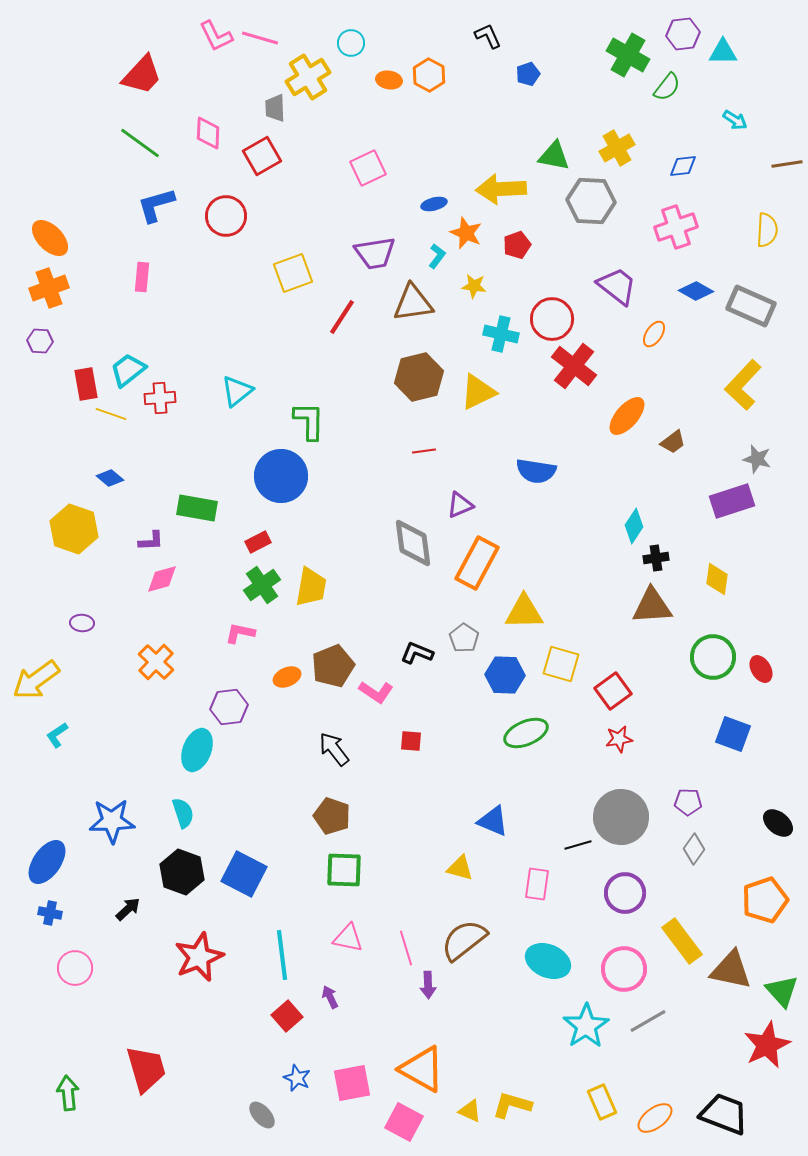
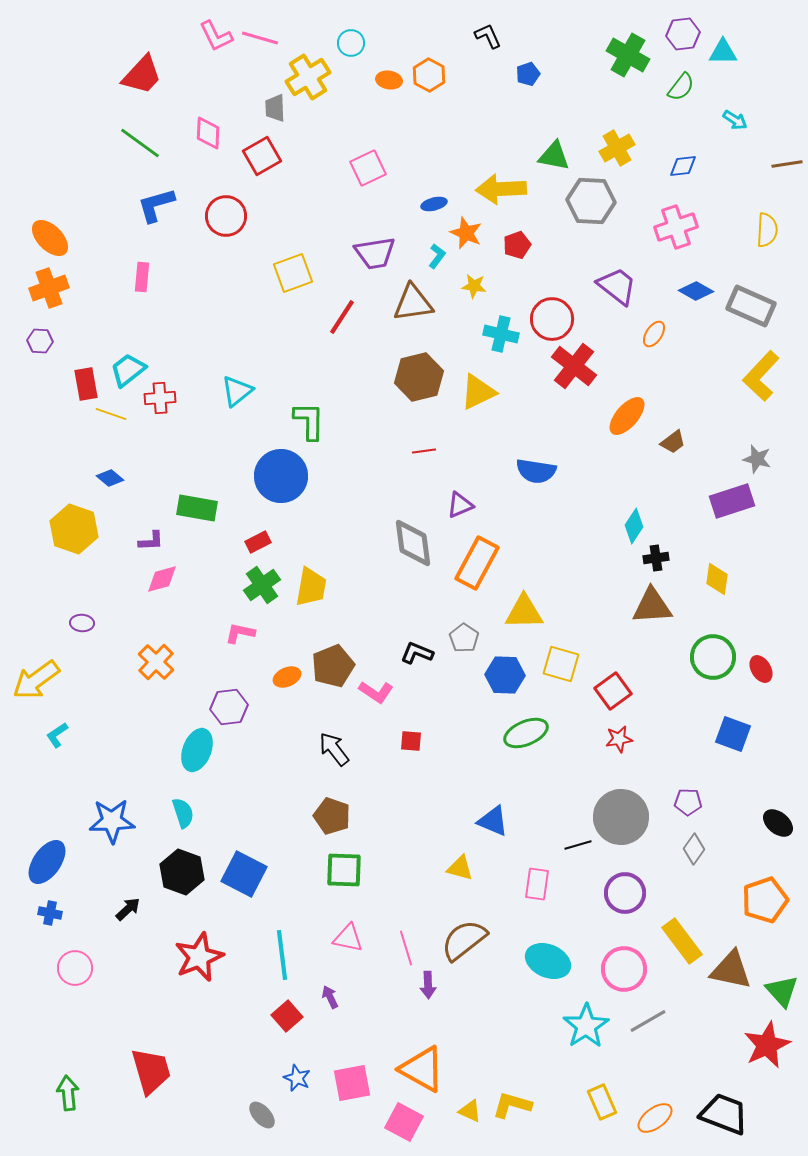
green semicircle at (667, 87): moved 14 px right
yellow L-shape at (743, 385): moved 18 px right, 9 px up
red trapezoid at (146, 1069): moved 5 px right, 2 px down
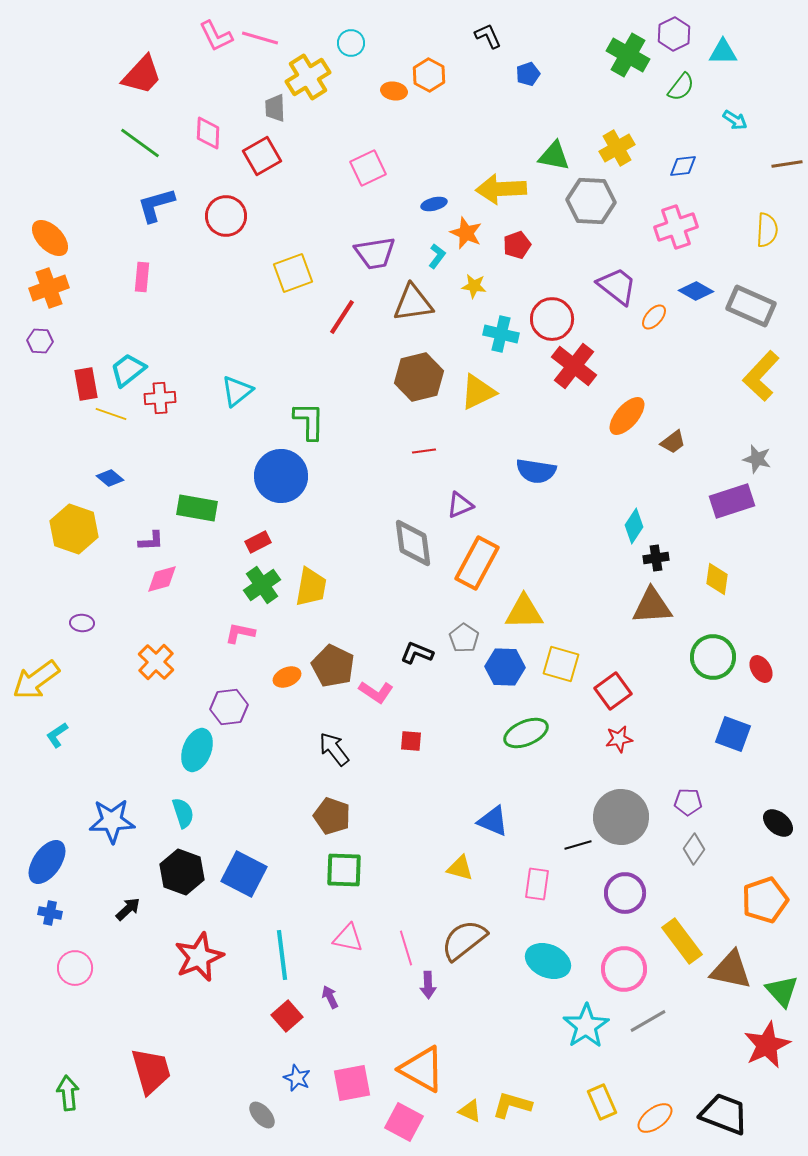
purple hexagon at (683, 34): moved 9 px left; rotated 20 degrees counterclockwise
orange ellipse at (389, 80): moved 5 px right, 11 px down
orange ellipse at (654, 334): moved 17 px up; rotated 8 degrees clockwise
brown pentagon at (333, 666): rotated 24 degrees counterclockwise
blue hexagon at (505, 675): moved 8 px up
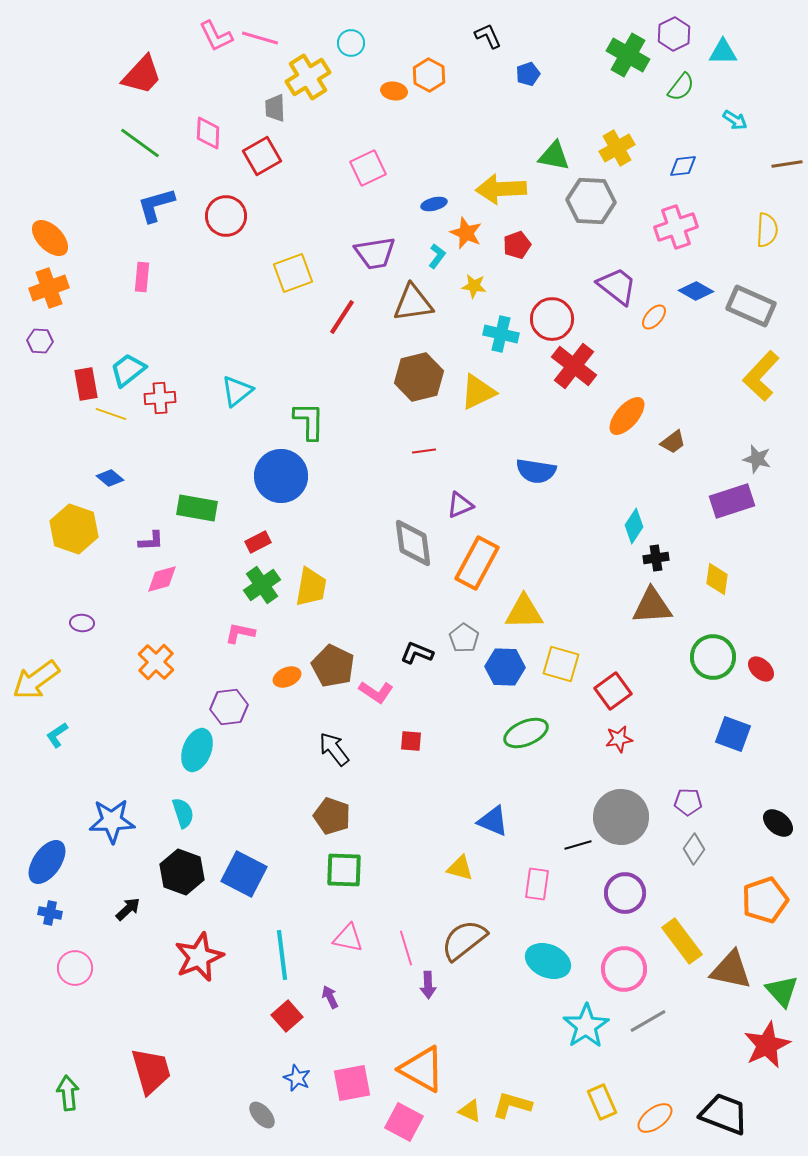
red ellipse at (761, 669): rotated 16 degrees counterclockwise
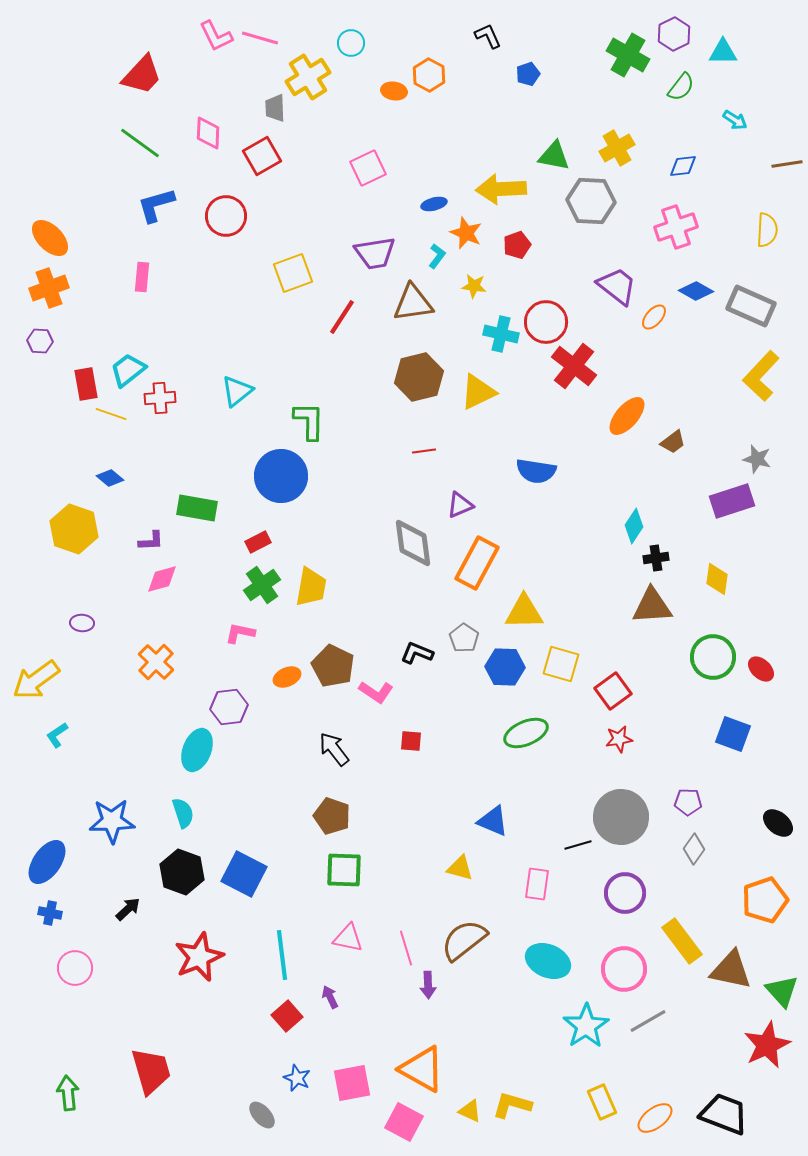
red circle at (552, 319): moved 6 px left, 3 px down
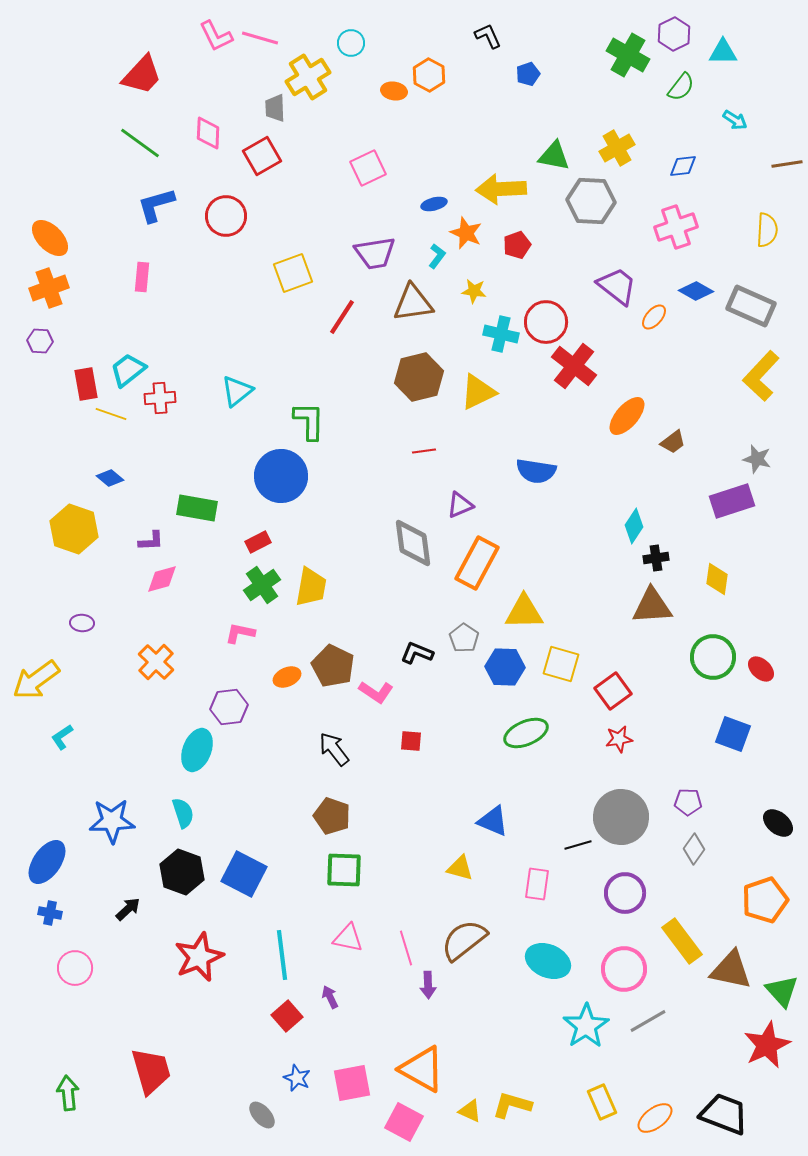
yellow star at (474, 286): moved 5 px down
cyan L-shape at (57, 735): moved 5 px right, 2 px down
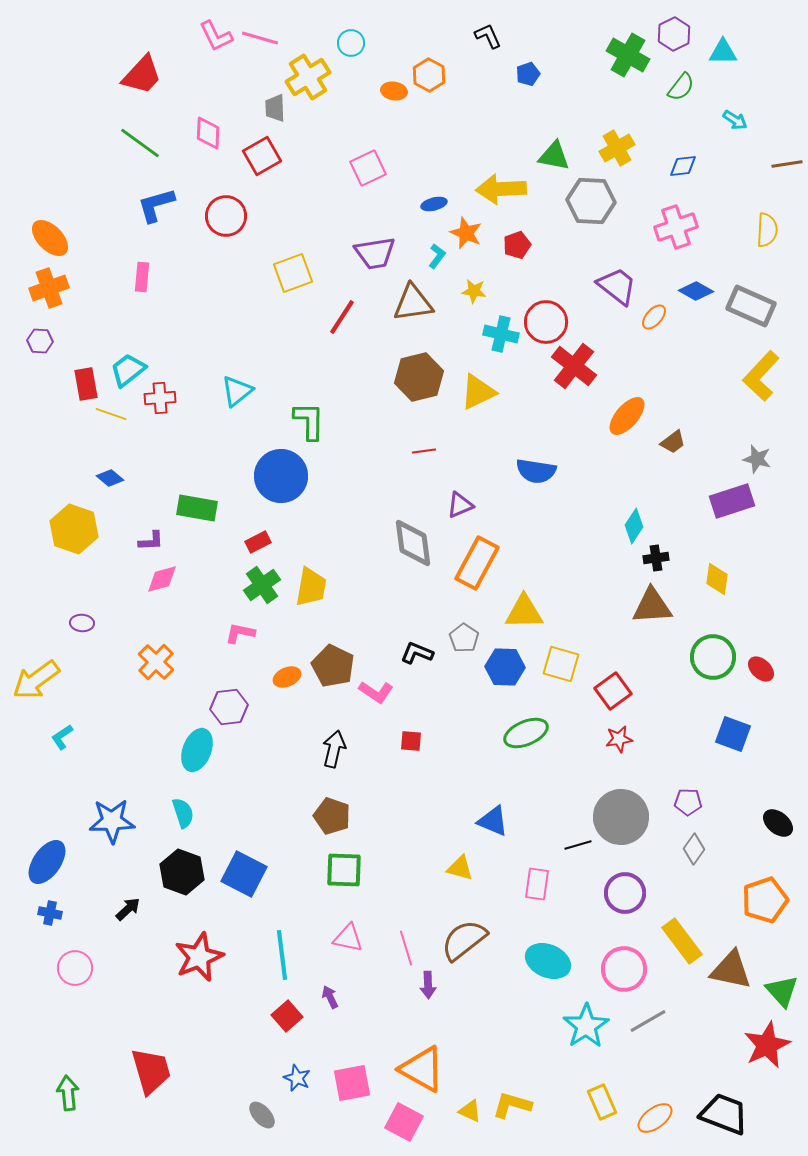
black arrow at (334, 749): rotated 51 degrees clockwise
